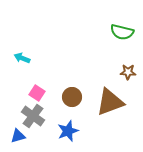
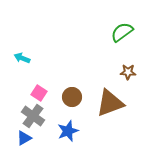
green semicircle: rotated 130 degrees clockwise
pink square: moved 2 px right
brown triangle: moved 1 px down
blue triangle: moved 6 px right, 2 px down; rotated 14 degrees counterclockwise
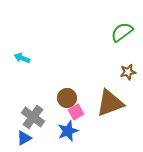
brown star: rotated 14 degrees counterclockwise
pink square: moved 37 px right, 19 px down; rotated 28 degrees clockwise
brown circle: moved 5 px left, 1 px down
gray cross: moved 1 px down
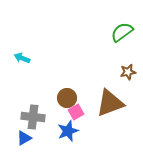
gray cross: rotated 30 degrees counterclockwise
